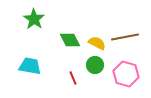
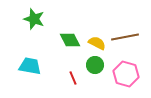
green star: rotated 15 degrees counterclockwise
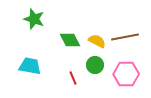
yellow semicircle: moved 2 px up
pink hexagon: rotated 15 degrees counterclockwise
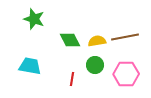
yellow semicircle: rotated 36 degrees counterclockwise
red line: moved 1 px left, 1 px down; rotated 32 degrees clockwise
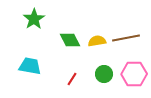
green star: rotated 20 degrees clockwise
brown line: moved 1 px right, 1 px down
green circle: moved 9 px right, 9 px down
pink hexagon: moved 8 px right
red line: rotated 24 degrees clockwise
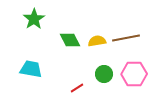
cyan trapezoid: moved 1 px right, 3 px down
red line: moved 5 px right, 9 px down; rotated 24 degrees clockwise
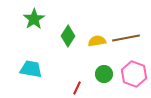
green diamond: moved 2 px left, 4 px up; rotated 60 degrees clockwise
pink hexagon: rotated 20 degrees clockwise
red line: rotated 32 degrees counterclockwise
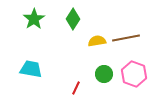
green diamond: moved 5 px right, 17 px up
red line: moved 1 px left
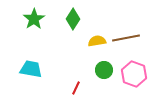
green circle: moved 4 px up
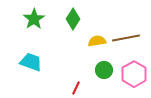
cyan trapezoid: moved 7 px up; rotated 10 degrees clockwise
pink hexagon: rotated 10 degrees clockwise
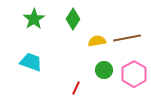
brown line: moved 1 px right
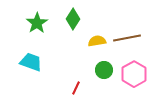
green star: moved 3 px right, 4 px down
